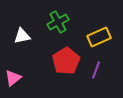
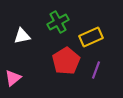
yellow rectangle: moved 8 px left
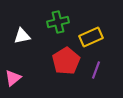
green cross: rotated 15 degrees clockwise
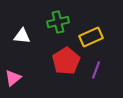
white triangle: rotated 18 degrees clockwise
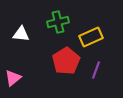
white triangle: moved 1 px left, 2 px up
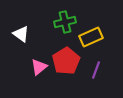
green cross: moved 7 px right
white triangle: rotated 30 degrees clockwise
pink triangle: moved 26 px right, 11 px up
